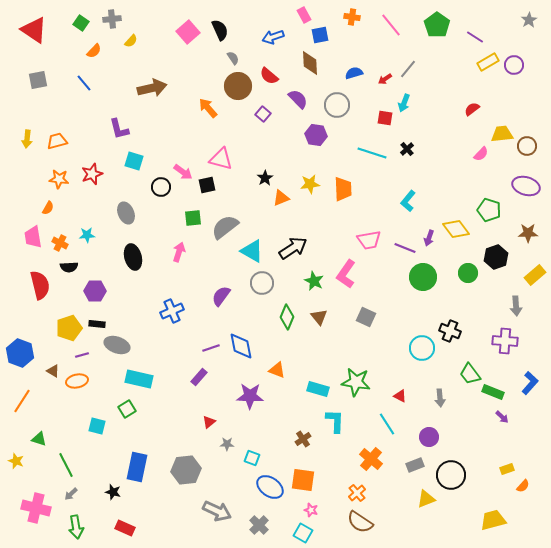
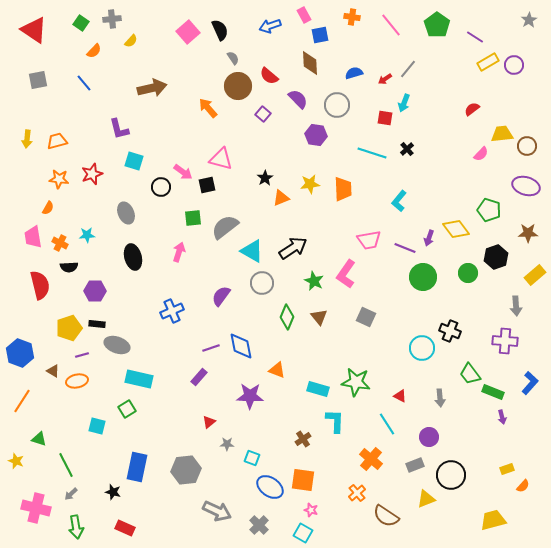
blue arrow at (273, 37): moved 3 px left, 11 px up
cyan L-shape at (408, 201): moved 9 px left
purple arrow at (502, 417): rotated 32 degrees clockwise
brown semicircle at (360, 522): moved 26 px right, 6 px up
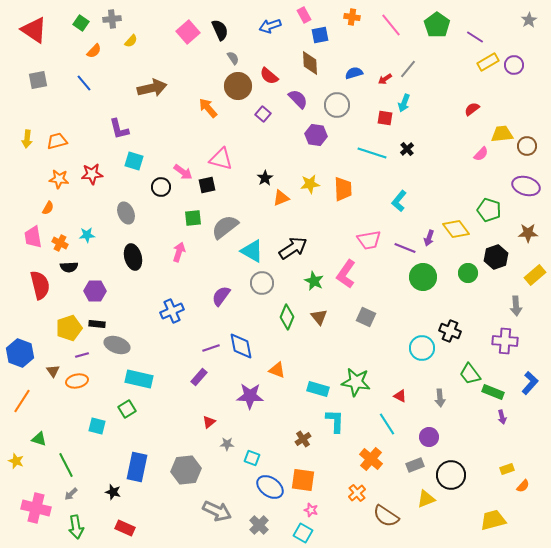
red star at (92, 174): rotated 15 degrees clockwise
brown triangle at (53, 371): rotated 24 degrees clockwise
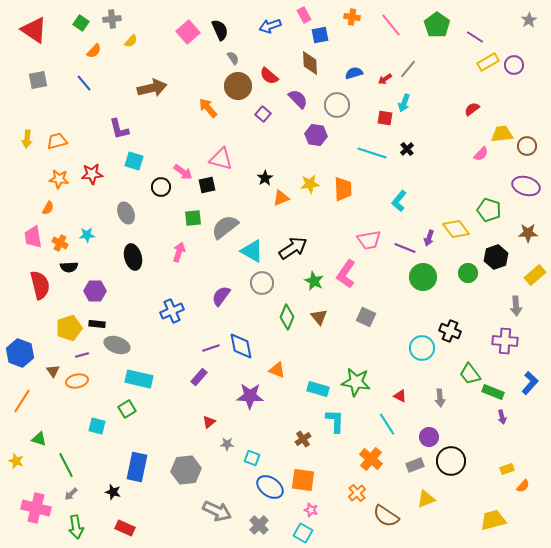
black circle at (451, 475): moved 14 px up
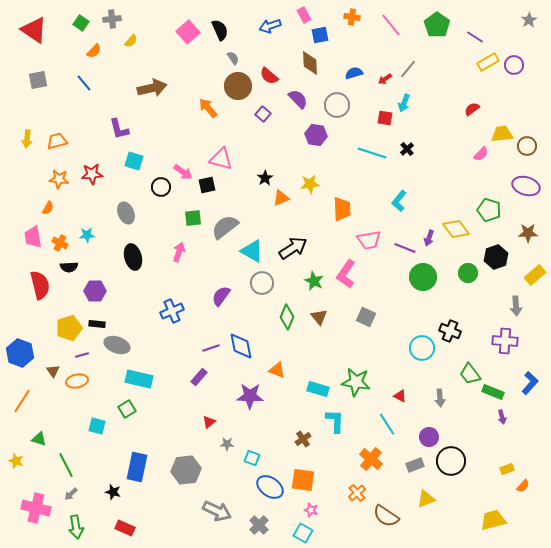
orange trapezoid at (343, 189): moved 1 px left, 20 px down
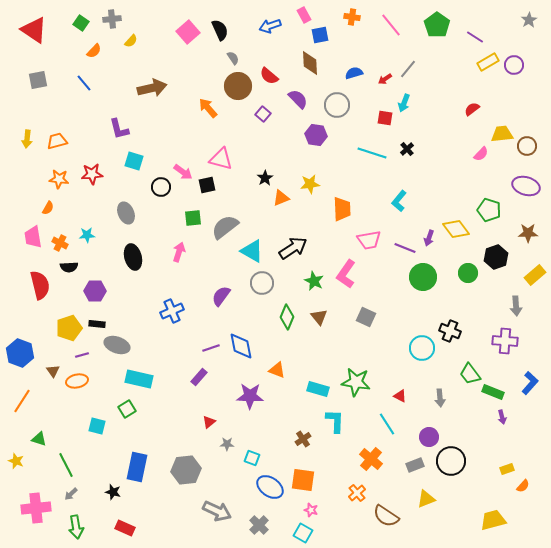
pink cross at (36, 508): rotated 20 degrees counterclockwise
